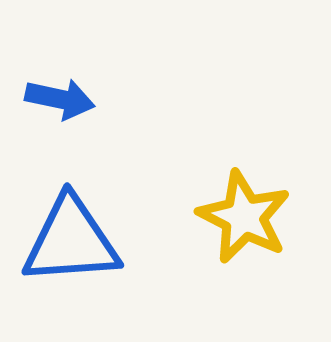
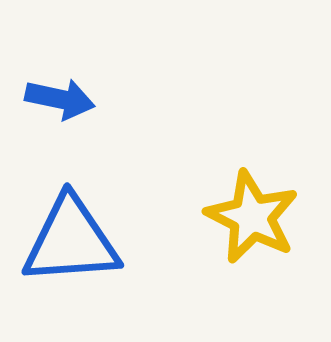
yellow star: moved 8 px right
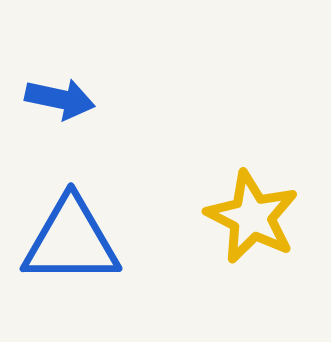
blue triangle: rotated 4 degrees clockwise
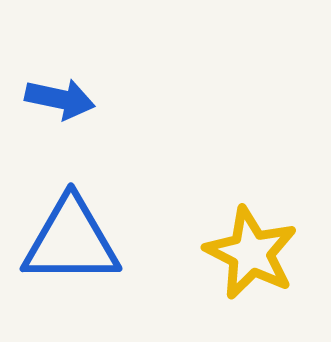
yellow star: moved 1 px left, 36 px down
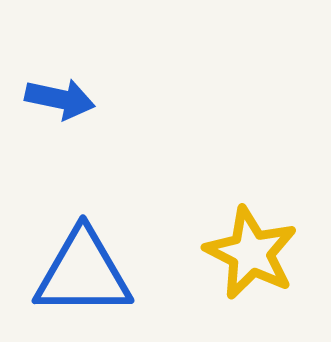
blue triangle: moved 12 px right, 32 px down
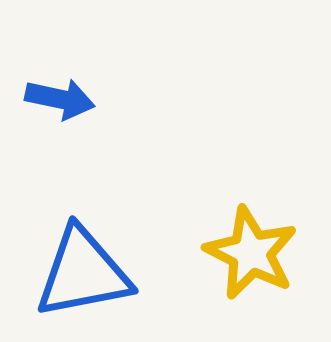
blue triangle: rotated 11 degrees counterclockwise
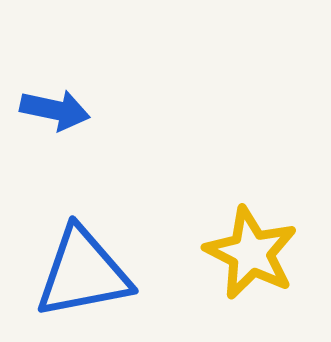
blue arrow: moved 5 px left, 11 px down
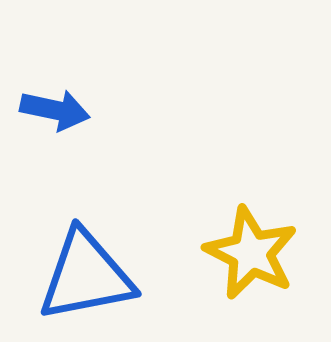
blue triangle: moved 3 px right, 3 px down
